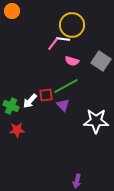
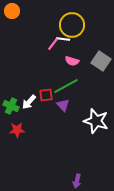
white arrow: moved 1 px left, 1 px down
white star: rotated 15 degrees clockwise
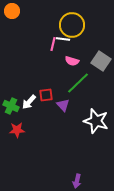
pink line: rotated 24 degrees counterclockwise
green line: moved 12 px right, 3 px up; rotated 15 degrees counterclockwise
